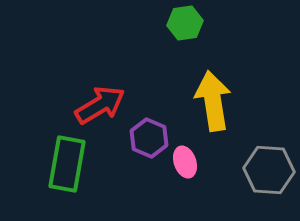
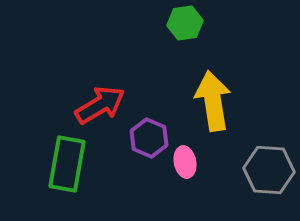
pink ellipse: rotated 8 degrees clockwise
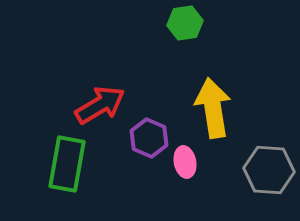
yellow arrow: moved 7 px down
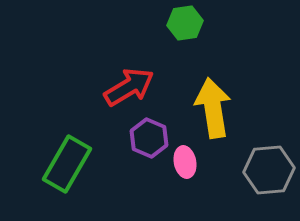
red arrow: moved 29 px right, 18 px up
green rectangle: rotated 20 degrees clockwise
gray hexagon: rotated 9 degrees counterclockwise
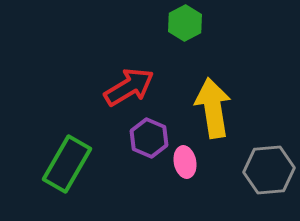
green hexagon: rotated 20 degrees counterclockwise
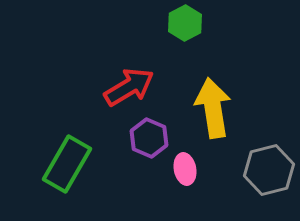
pink ellipse: moved 7 px down
gray hexagon: rotated 9 degrees counterclockwise
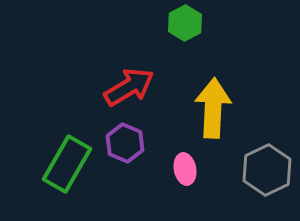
yellow arrow: rotated 12 degrees clockwise
purple hexagon: moved 24 px left, 5 px down
gray hexagon: moved 2 px left; rotated 12 degrees counterclockwise
